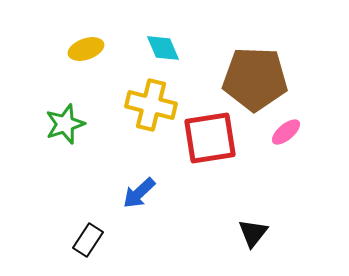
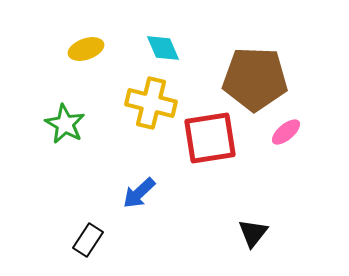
yellow cross: moved 2 px up
green star: rotated 24 degrees counterclockwise
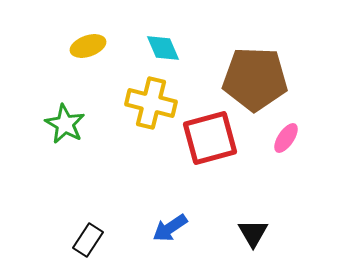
yellow ellipse: moved 2 px right, 3 px up
pink ellipse: moved 6 px down; rotated 16 degrees counterclockwise
red square: rotated 6 degrees counterclockwise
blue arrow: moved 31 px right, 35 px down; rotated 9 degrees clockwise
black triangle: rotated 8 degrees counterclockwise
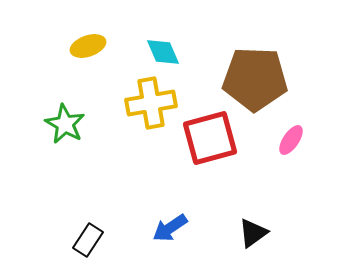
cyan diamond: moved 4 px down
yellow cross: rotated 24 degrees counterclockwise
pink ellipse: moved 5 px right, 2 px down
black triangle: rotated 24 degrees clockwise
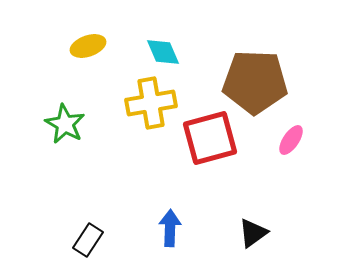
brown pentagon: moved 3 px down
blue arrow: rotated 126 degrees clockwise
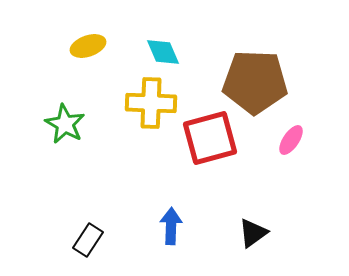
yellow cross: rotated 12 degrees clockwise
blue arrow: moved 1 px right, 2 px up
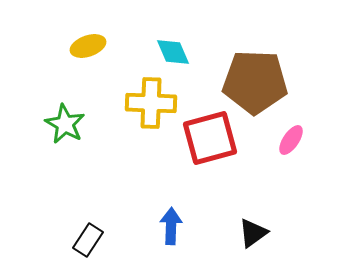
cyan diamond: moved 10 px right
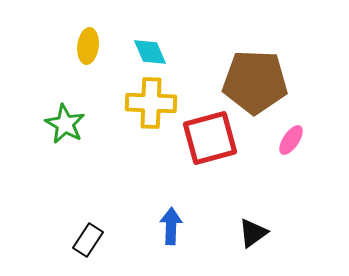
yellow ellipse: rotated 64 degrees counterclockwise
cyan diamond: moved 23 px left
